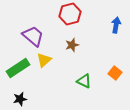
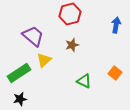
green rectangle: moved 1 px right, 5 px down
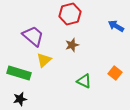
blue arrow: moved 1 px down; rotated 70 degrees counterclockwise
green rectangle: rotated 50 degrees clockwise
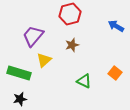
purple trapezoid: rotated 90 degrees counterclockwise
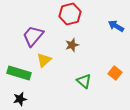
green triangle: rotated 14 degrees clockwise
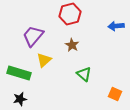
blue arrow: rotated 35 degrees counterclockwise
brown star: rotated 24 degrees counterclockwise
orange square: moved 21 px down; rotated 16 degrees counterclockwise
green triangle: moved 7 px up
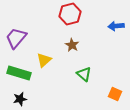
purple trapezoid: moved 17 px left, 2 px down
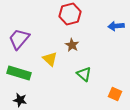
purple trapezoid: moved 3 px right, 1 px down
yellow triangle: moved 6 px right, 1 px up; rotated 35 degrees counterclockwise
black star: moved 1 px down; rotated 24 degrees clockwise
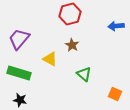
yellow triangle: rotated 14 degrees counterclockwise
